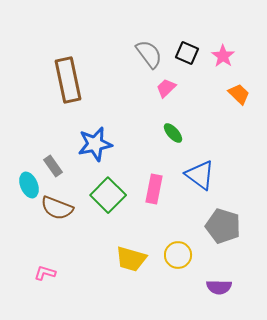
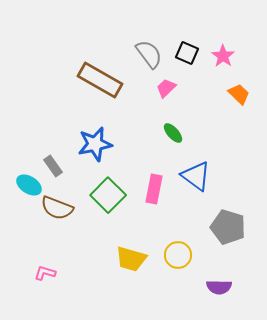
brown rectangle: moved 32 px right; rotated 48 degrees counterclockwise
blue triangle: moved 4 px left, 1 px down
cyan ellipse: rotated 35 degrees counterclockwise
gray pentagon: moved 5 px right, 1 px down
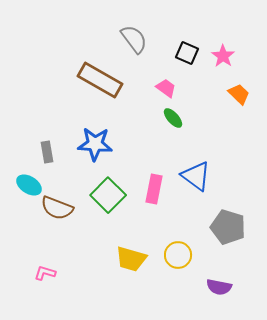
gray semicircle: moved 15 px left, 15 px up
pink trapezoid: rotated 80 degrees clockwise
green ellipse: moved 15 px up
blue star: rotated 16 degrees clockwise
gray rectangle: moved 6 px left, 14 px up; rotated 25 degrees clockwise
purple semicircle: rotated 10 degrees clockwise
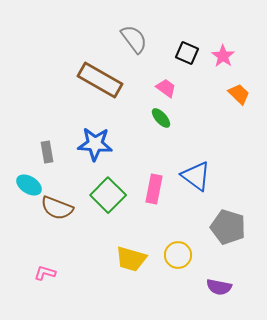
green ellipse: moved 12 px left
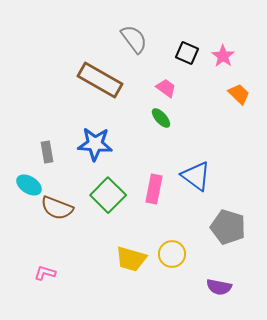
yellow circle: moved 6 px left, 1 px up
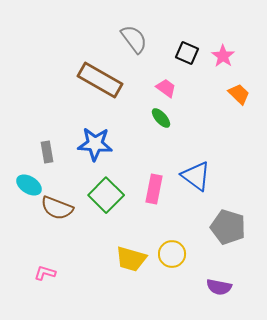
green square: moved 2 px left
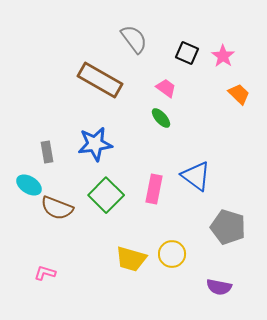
blue star: rotated 12 degrees counterclockwise
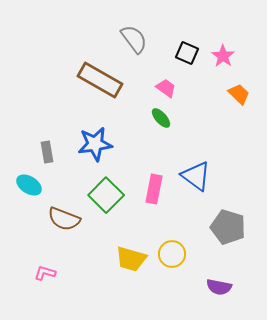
brown semicircle: moved 7 px right, 11 px down
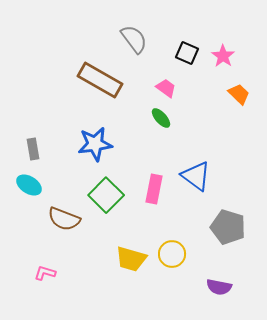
gray rectangle: moved 14 px left, 3 px up
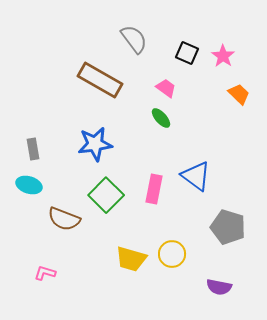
cyan ellipse: rotated 15 degrees counterclockwise
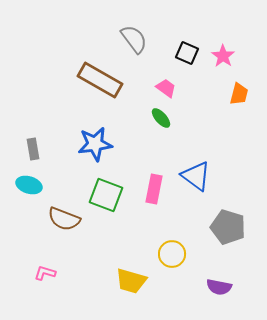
orange trapezoid: rotated 60 degrees clockwise
green square: rotated 24 degrees counterclockwise
yellow trapezoid: moved 22 px down
